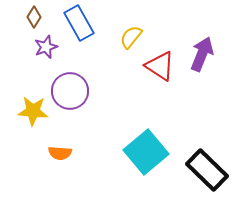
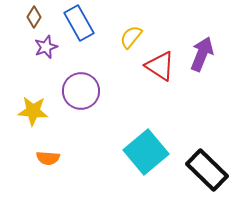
purple circle: moved 11 px right
orange semicircle: moved 12 px left, 5 px down
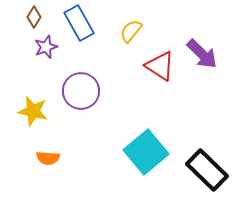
yellow semicircle: moved 6 px up
purple arrow: rotated 112 degrees clockwise
yellow star: rotated 8 degrees clockwise
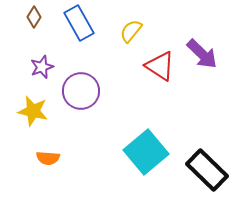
purple star: moved 4 px left, 20 px down
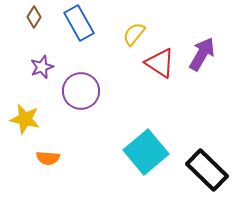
yellow semicircle: moved 3 px right, 3 px down
purple arrow: rotated 104 degrees counterclockwise
red triangle: moved 3 px up
yellow star: moved 8 px left, 8 px down
